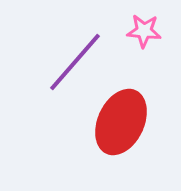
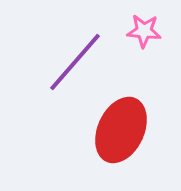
red ellipse: moved 8 px down
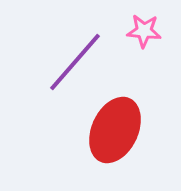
red ellipse: moved 6 px left
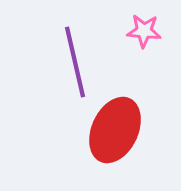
purple line: rotated 54 degrees counterclockwise
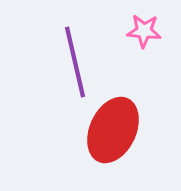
red ellipse: moved 2 px left
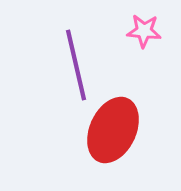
purple line: moved 1 px right, 3 px down
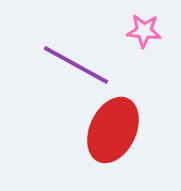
purple line: rotated 48 degrees counterclockwise
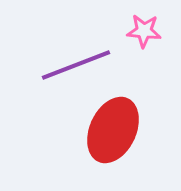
purple line: rotated 50 degrees counterclockwise
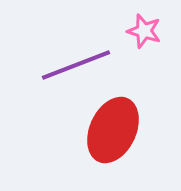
pink star: rotated 12 degrees clockwise
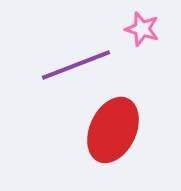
pink star: moved 2 px left, 2 px up
